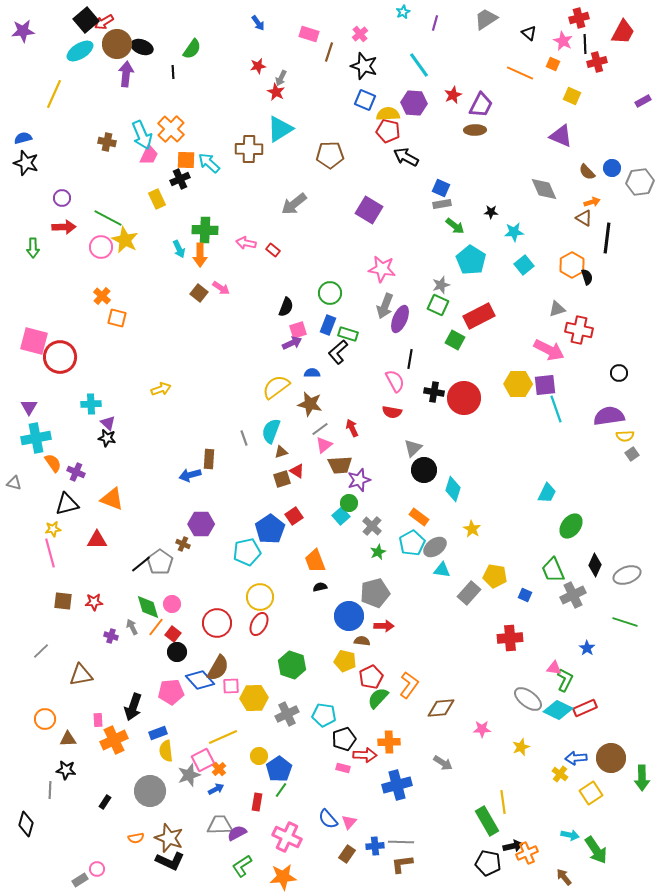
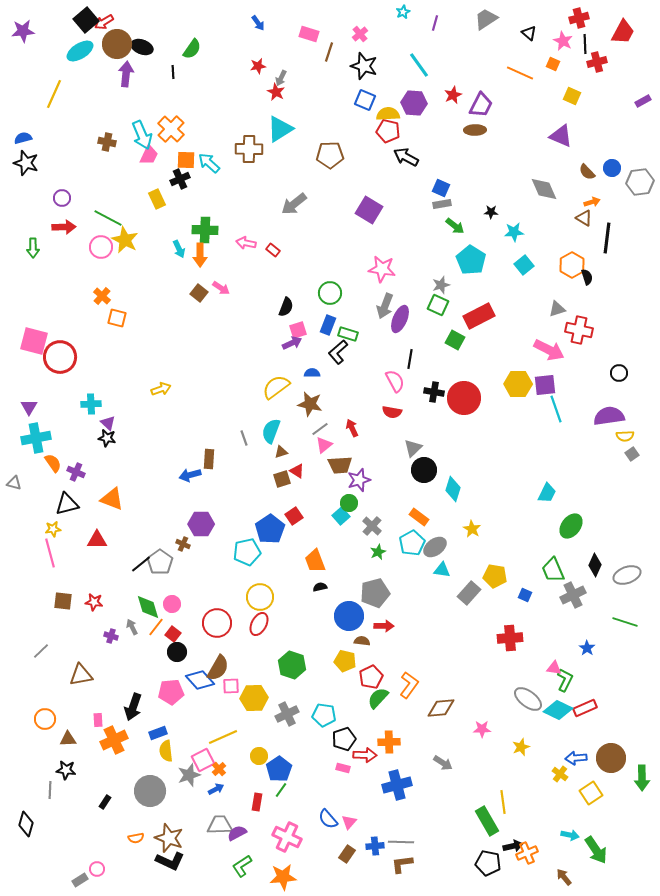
red star at (94, 602): rotated 12 degrees clockwise
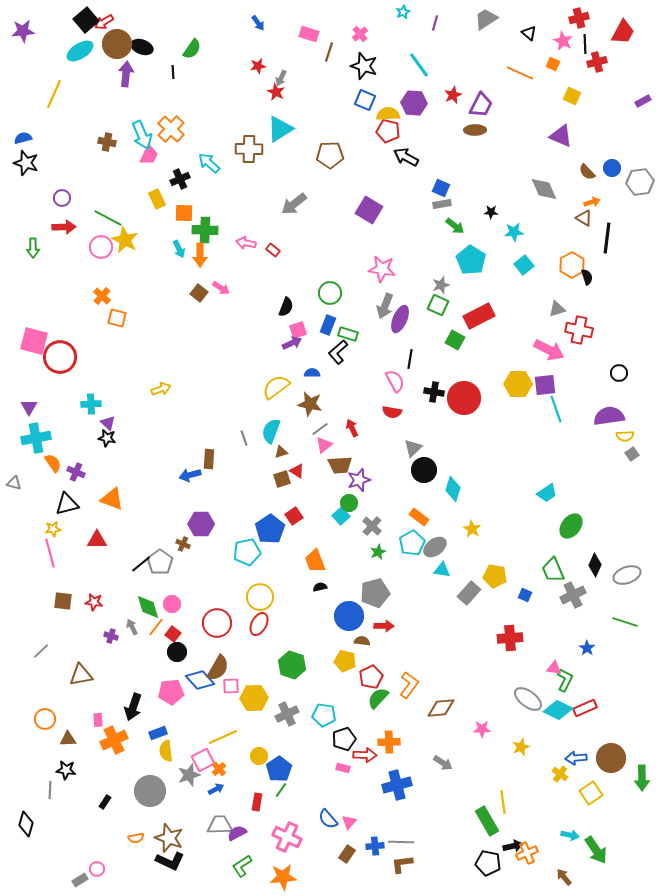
orange square at (186, 160): moved 2 px left, 53 px down
cyan trapezoid at (547, 493): rotated 30 degrees clockwise
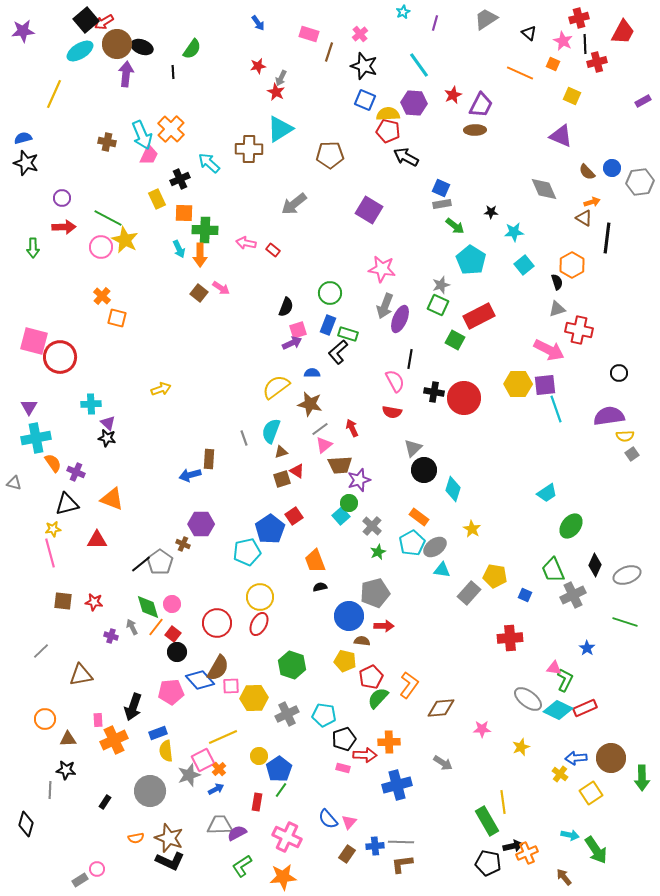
black semicircle at (587, 277): moved 30 px left, 5 px down
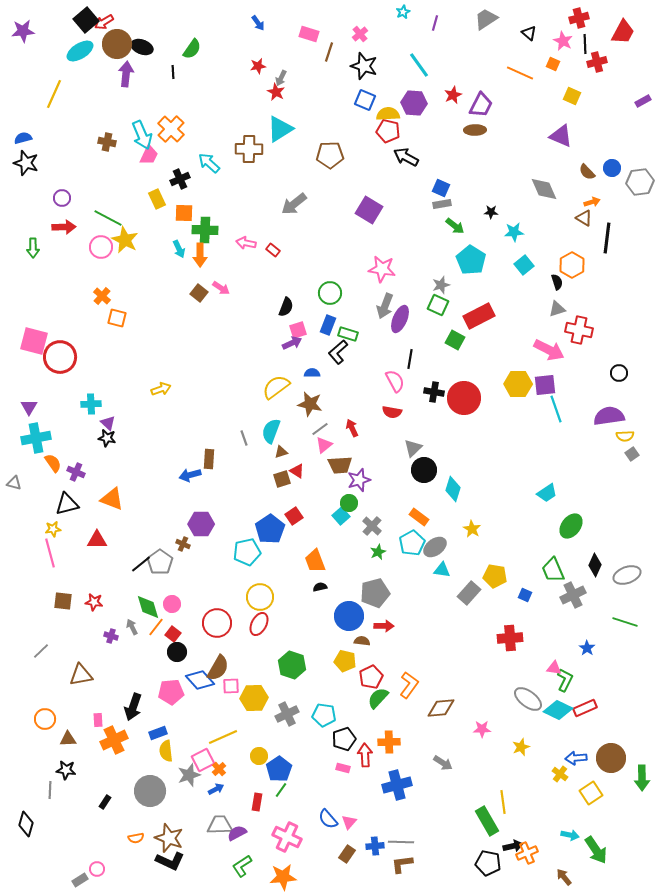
red arrow at (365, 755): rotated 95 degrees counterclockwise
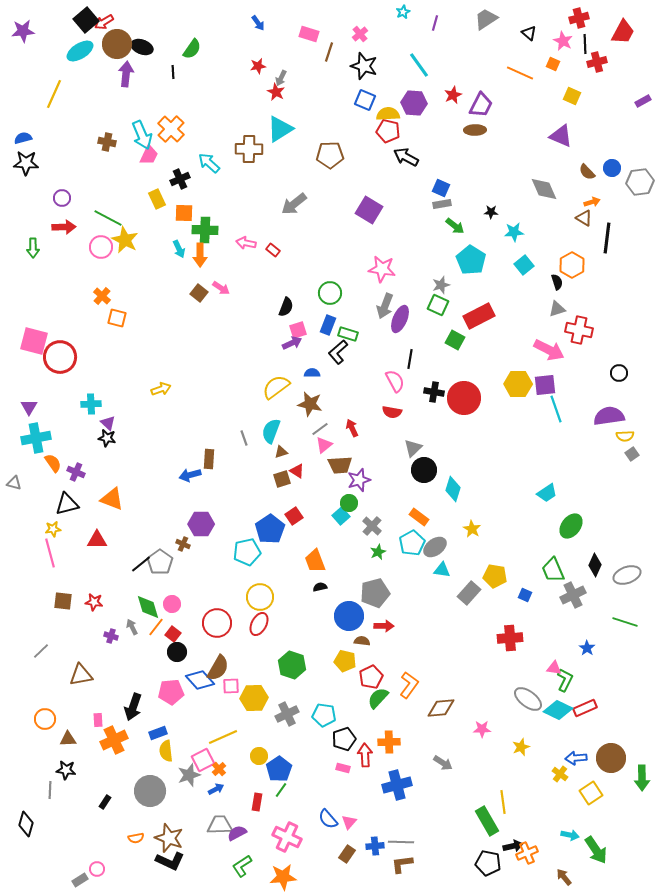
black star at (26, 163): rotated 15 degrees counterclockwise
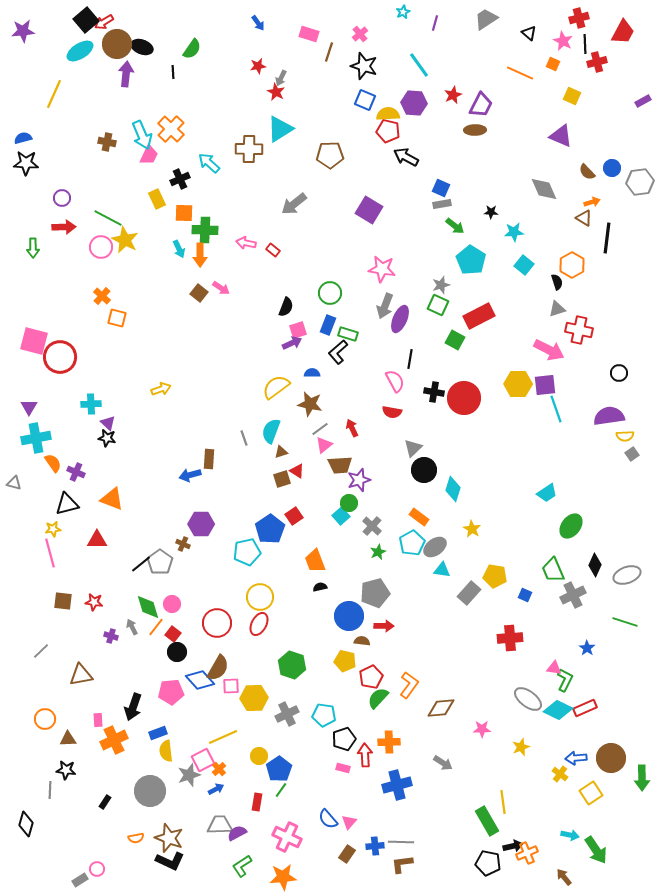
cyan square at (524, 265): rotated 12 degrees counterclockwise
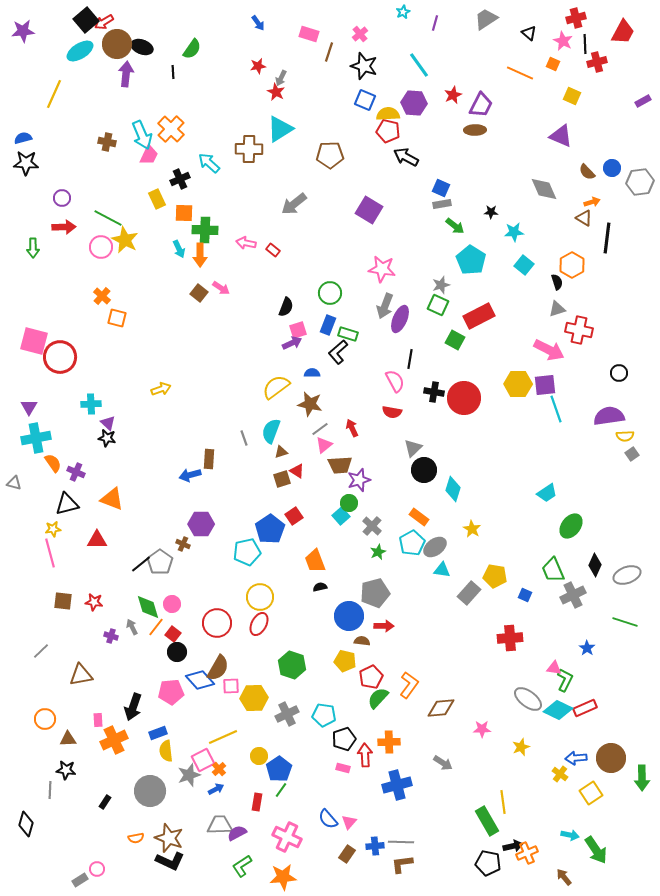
red cross at (579, 18): moved 3 px left
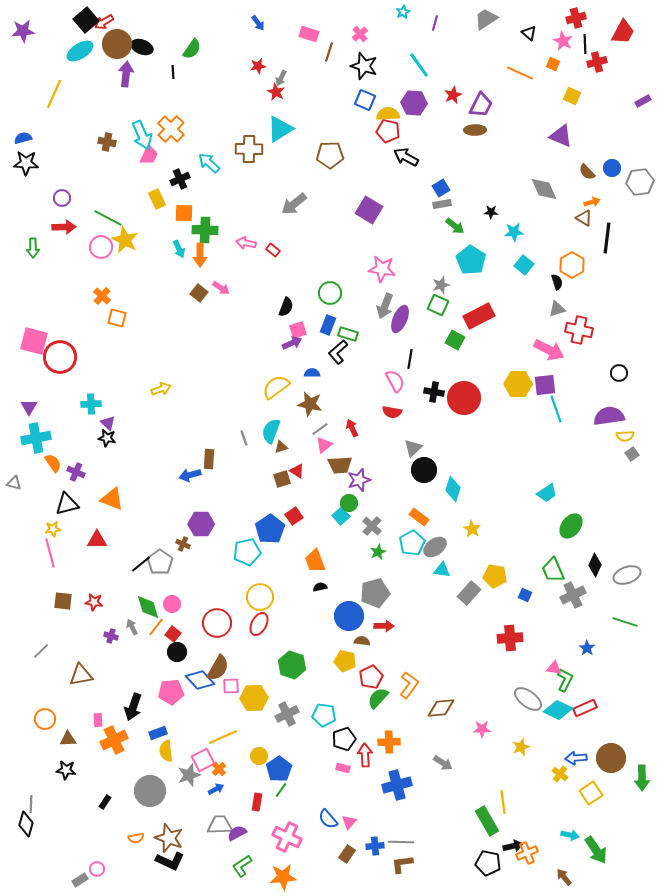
blue square at (441, 188): rotated 36 degrees clockwise
brown triangle at (281, 452): moved 5 px up
gray line at (50, 790): moved 19 px left, 14 px down
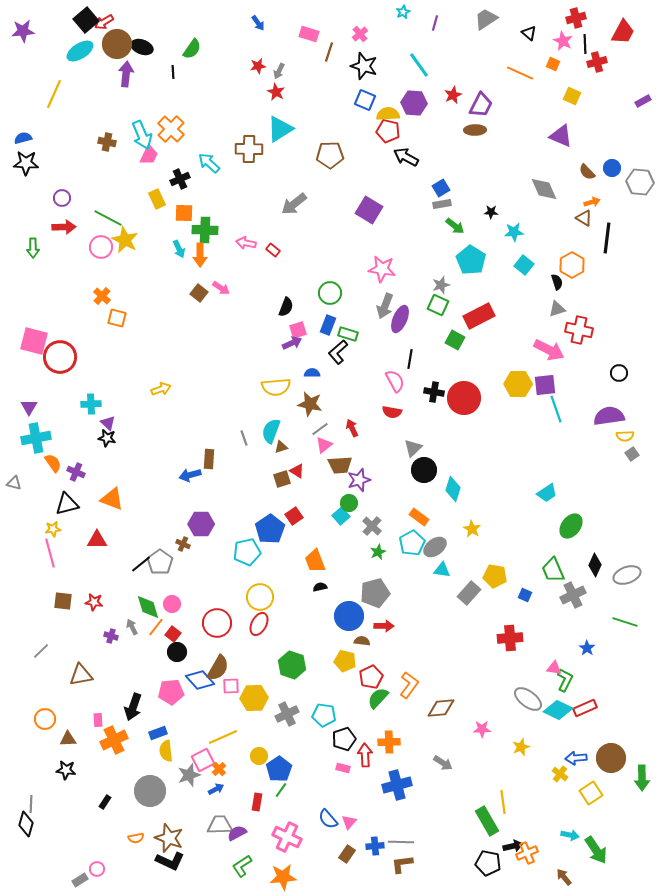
gray arrow at (281, 78): moved 2 px left, 7 px up
gray hexagon at (640, 182): rotated 12 degrees clockwise
yellow semicircle at (276, 387): rotated 148 degrees counterclockwise
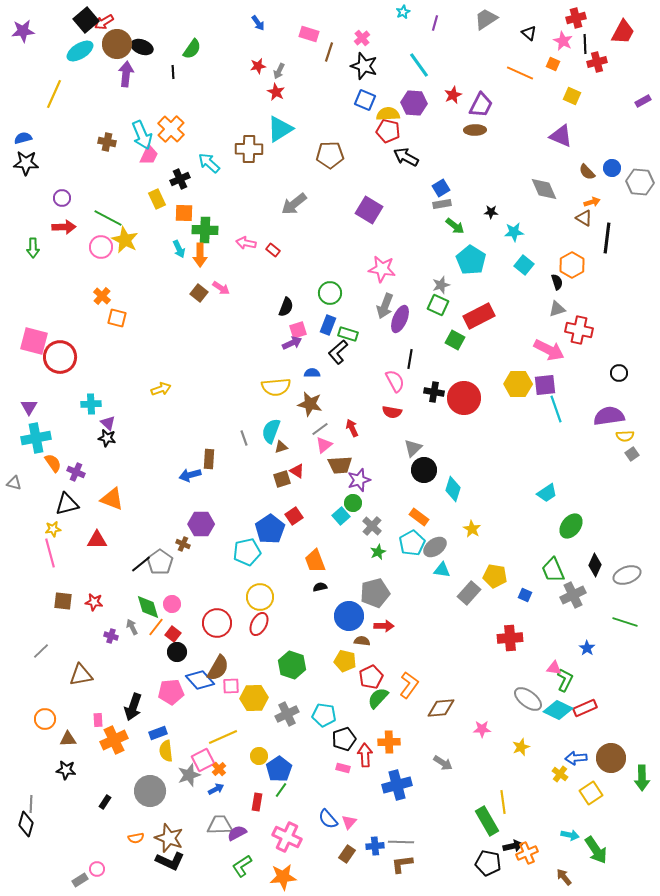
pink cross at (360, 34): moved 2 px right, 4 px down
green circle at (349, 503): moved 4 px right
